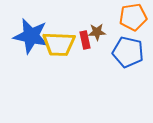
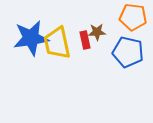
orange pentagon: rotated 16 degrees clockwise
blue star: moved 2 px down; rotated 21 degrees counterclockwise
yellow trapezoid: moved 2 px left, 1 px up; rotated 76 degrees clockwise
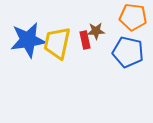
brown star: moved 1 px left, 1 px up
blue star: moved 3 px left, 2 px down
yellow trapezoid: rotated 24 degrees clockwise
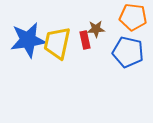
brown star: moved 2 px up
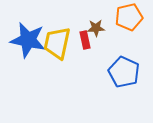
orange pentagon: moved 4 px left; rotated 20 degrees counterclockwise
brown star: moved 1 px up
blue star: rotated 21 degrees clockwise
blue pentagon: moved 4 px left, 20 px down; rotated 12 degrees clockwise
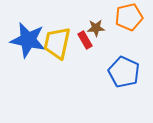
red rectangle: rotated 18 degrees counterclockwise
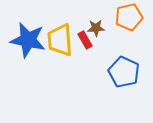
yellow trapezoid: moved 3 px right, 3 px up; rotated 16 degrees counterclockwise
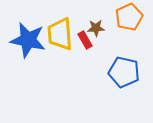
orange pentagon: rotated 12 degrees counterclockwise
yellow trapezoid: moved 6 px up
blue pentagon: rotated 12 degrees counterclockwise
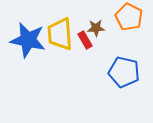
orange pentagon: rotated 20 degrees counterclockwise
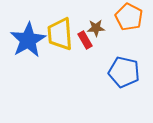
blue star: rotated 30 degrees clockwise
